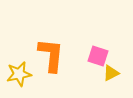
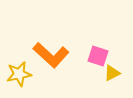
orange L-shape: rotated 126 degrees clockwise
yellow triangle: moved 1 px right
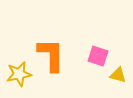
orange L-shape: rotated 132 degrees counterclockwise
yellow triangle: moved 6 px right, 2 px down; rotated 42 degrees clockwise
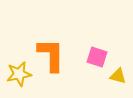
pink square: moved 1 px left, 1 px down
yellow triangle: moved 1 px down
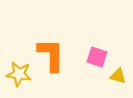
yellow star: rotated 20 degrees clockwise
